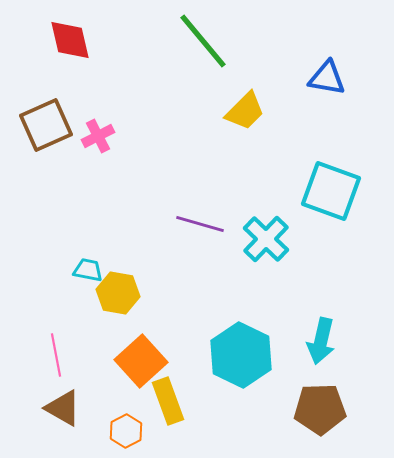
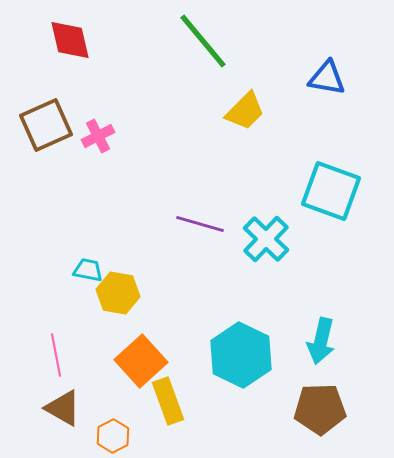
orange hexagon: moved 13 px left, 5 px down
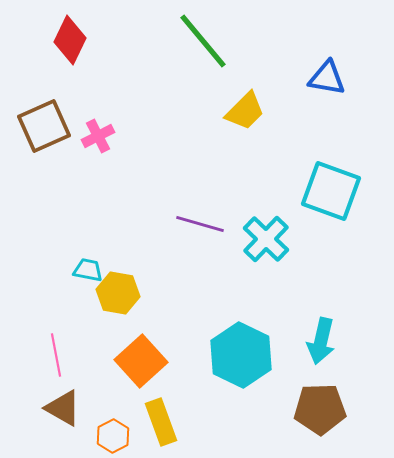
red diamond: rotated 39 degrees clockwise
brown square: moved 2 px left, 1 px down
yellow rectangle: moved 7 px left, 21 px down
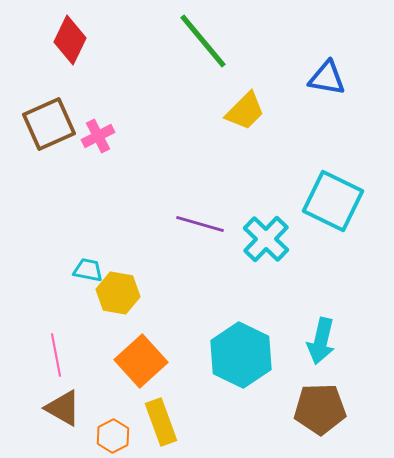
brown square: moved 5 px right, 2 px up
cyan square: moved 2 px right, 10 px down; rotated 6 degrees clockwise
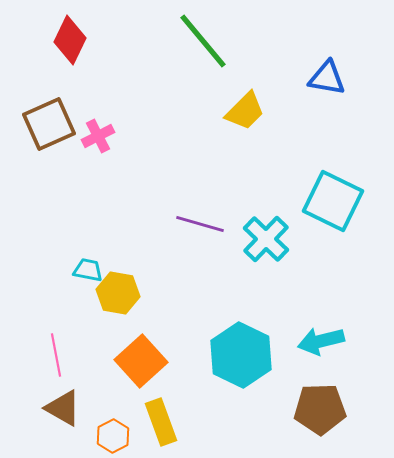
cyan arrow: rotated 63 degrees clockwise
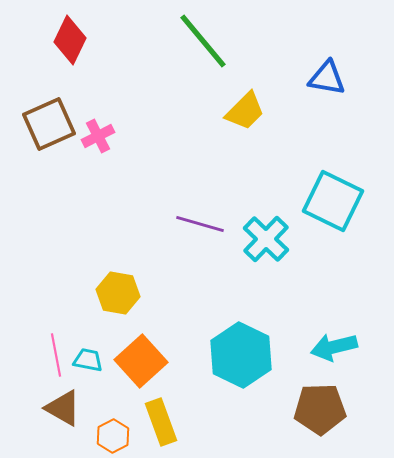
cyan trapezoid: moved 90 px down
cyan arrow: moved 13 px right, 6 px down
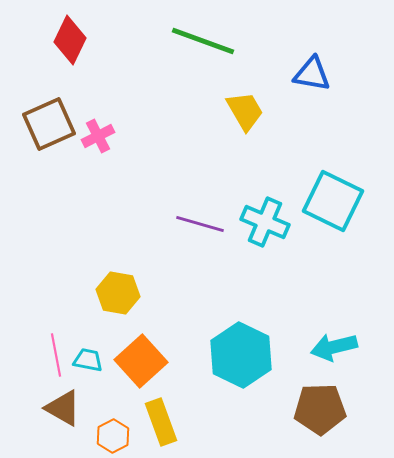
green line: rotated 30 degrees counterclockwise
blue triangle: moved 15 px left, 4 px up
yellow trapezoid: rotated 75 degrees counterclockwise
cyan cross: moved 1 px left, 17 px up; rotated 21 degrees counterclockwise
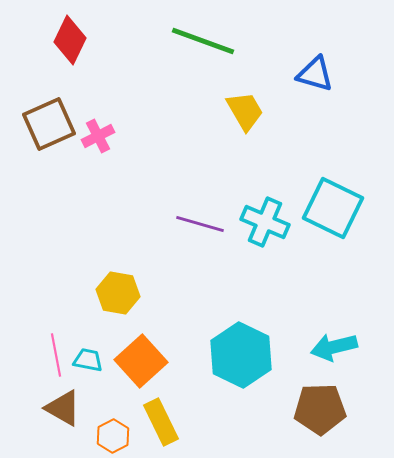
blue triangle: moved 3 px right; rotated 6 degrees clockwise
cyan square: moved 7 px down
yellow rectangle: rotated 6 degrees counterclockwise
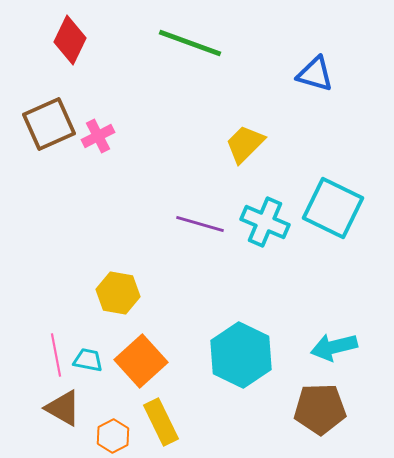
green line: moved 13 px left, 2 px down
yellow trapezoid: moved 33 px down; rotated 105 degrees counterclockwise
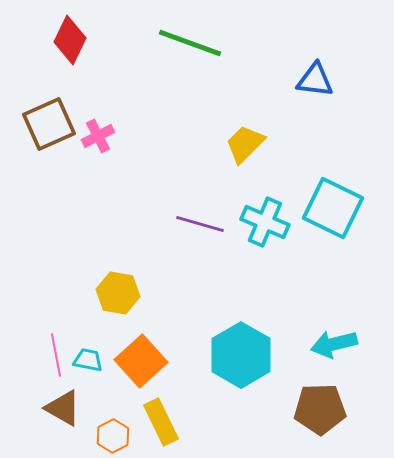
blue triangle: moved 6 px down; rotated 9 degrees counterclockwise
cyan arrow: moved 3 px up
cyan hexagon: rotated 4 degrees clockwise
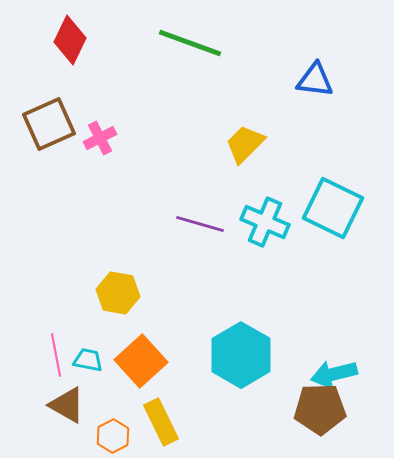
pink cross: moved 2 px right, 2 px down
cyan arrow: moved 30 px down
brown triangle: moved 4 px right, 3 px up
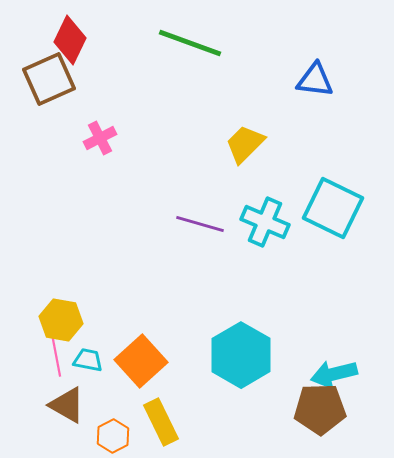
brown square: moved 45 px up
yellow hexagon: moved 57 px left, 27 px down
